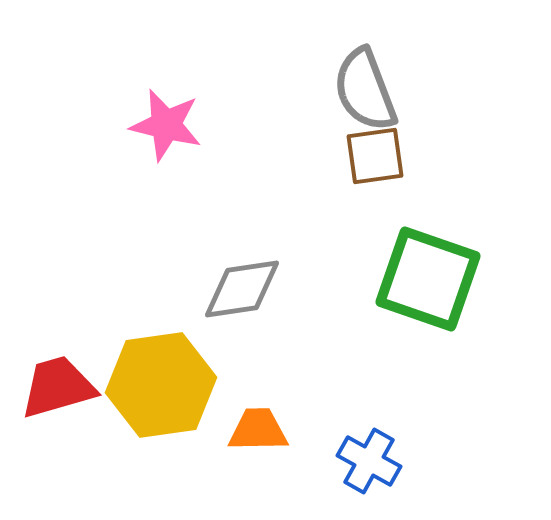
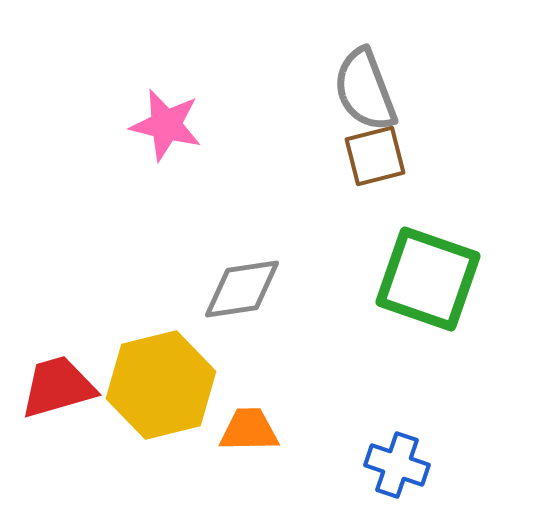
brown square: rotated 6 degrees counterclockwise
yellow hexagon: rotated 6 degrees counterclockwise
orange trapezoid: moved 9 px left
blue cross: moved 28 px right, 4 px down; rotated 10 degrees counterclockwise
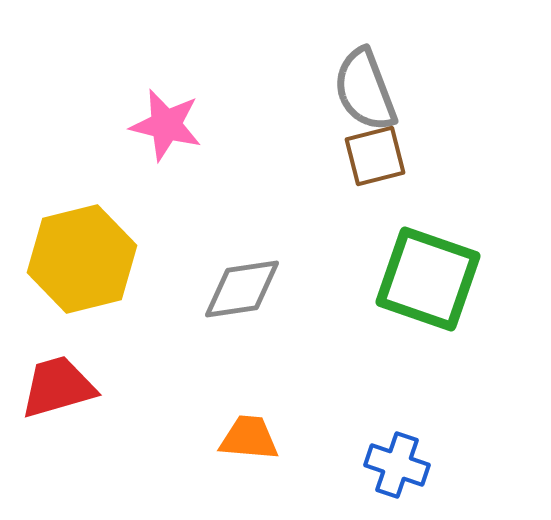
yellow hexagon: moved 79 px left, 126 px up
orange trapezoid: moved 8 px down; rotated 6 degrees clockwise
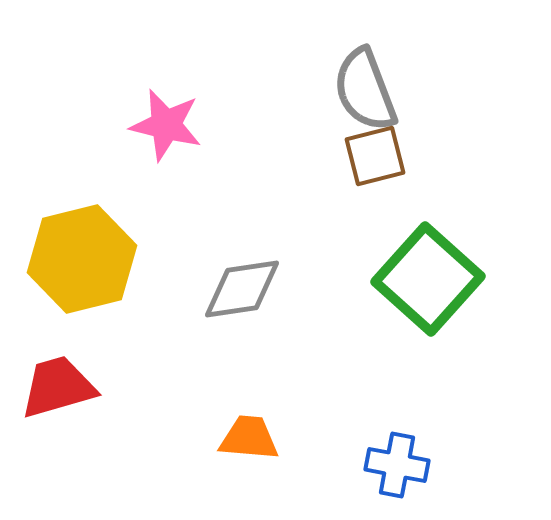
green square: rotated 23 degrees clockwise
blue cross: rotated 8 degrees counterclockwise
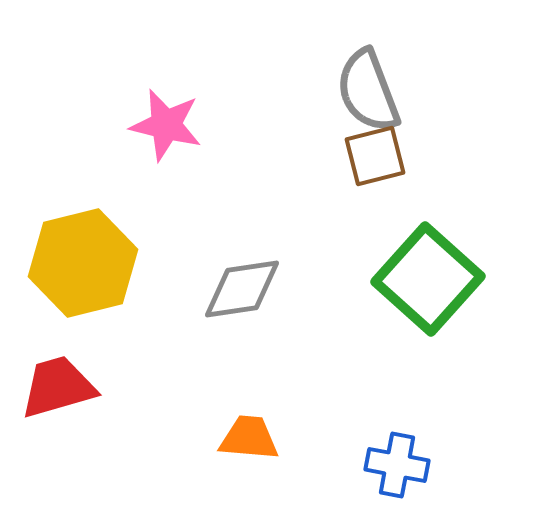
gray semicircle: moved 3 px right, 1 px down
yellow hexagon: moved 1 px right, 4 px down
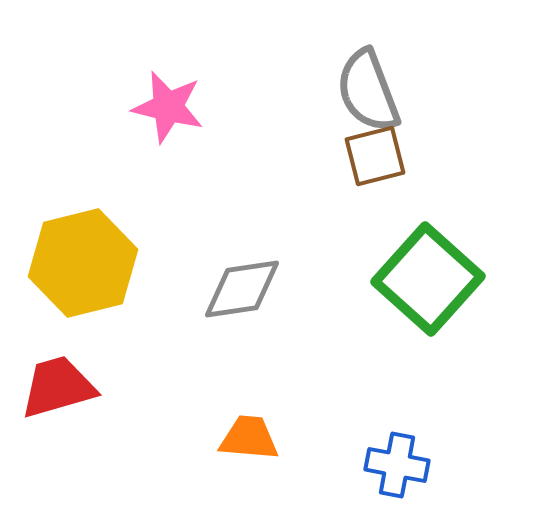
pink star: moved 2 px right, 18 px up
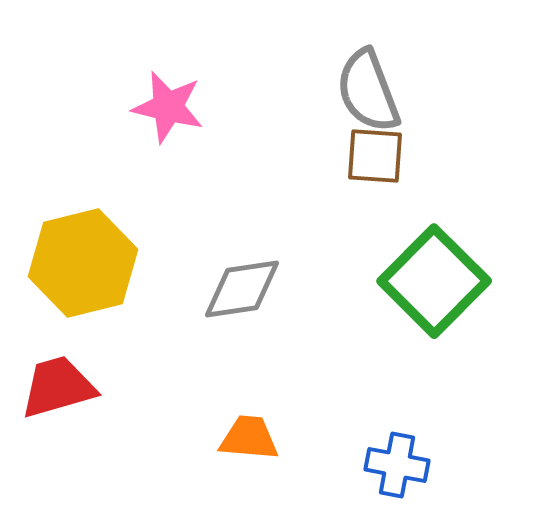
brown square: rotated 18 degrees clockwise
green square: moved 6 px right, 2 px down; rotated 3 degrees clockwise
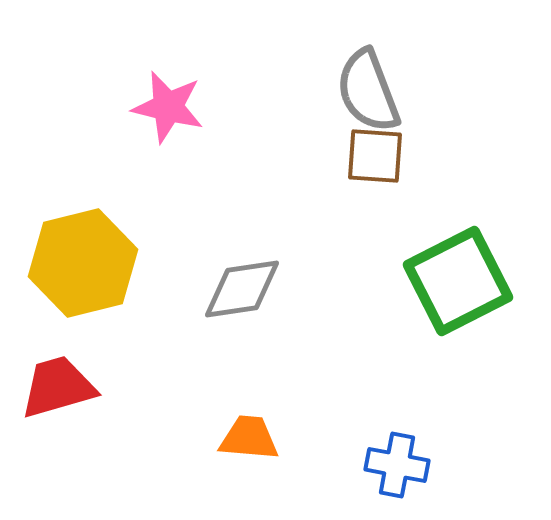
green square: moved 24 px right; rotated 18 degrees clockwise
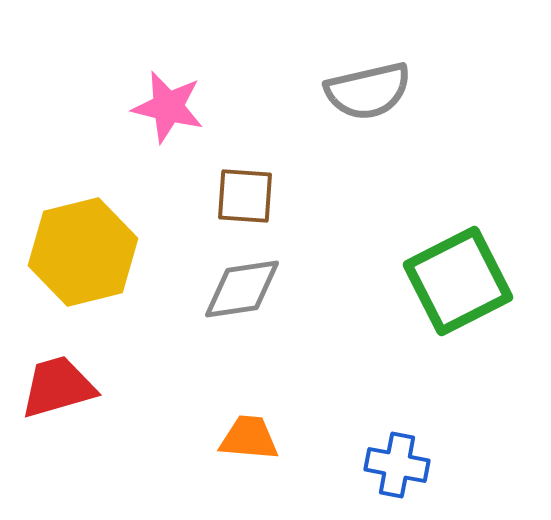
gray semicircle: rotated 82 degrees counterclockwise
brown square: moved 130 px left, 40 px down
yellow hexagon: moved 11 px up
